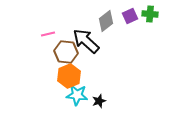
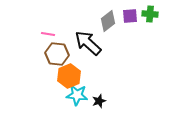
purple square: rotated 21 degrees clockwise
gray diamond: moved 2 px right
pink line: rotated 24 degrees clockwise
black arrow: moved 2 px right, 2 px down
brown hexagon: moved 9 px left, 2 px down
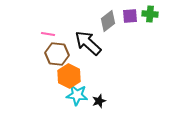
orange hexagon: rotated 10 degrees counterclockwise
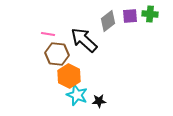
black arrow: moved 4 px left, 3 px up
cyan star: rotated 15 degrees clockwise
black star: rotated 16 degrees clockwise
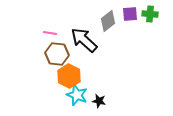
purple square: moved 2 px up
pink line: moved 2 px right, 1 px up
black star: rotated 16 degrees clockwise
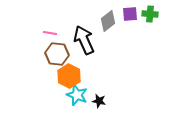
black arrow: rotated 24 degrees clockwise
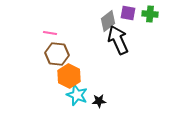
purple square: moved 2 px left, 1 px up; rotated 14 degrees clockwise
black arrow: moved 34 px right
black star: rotated 16 degrees counterclockwise
